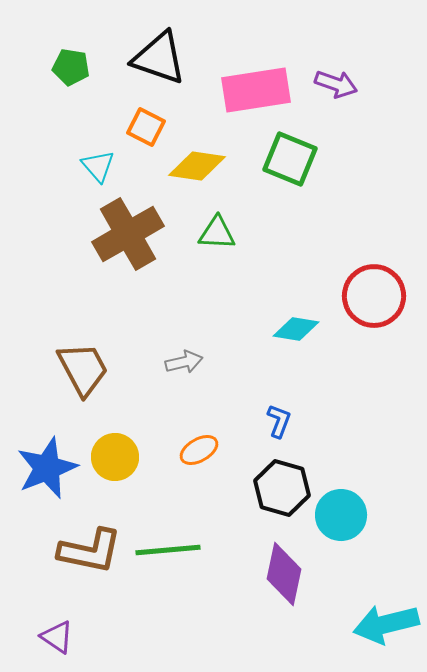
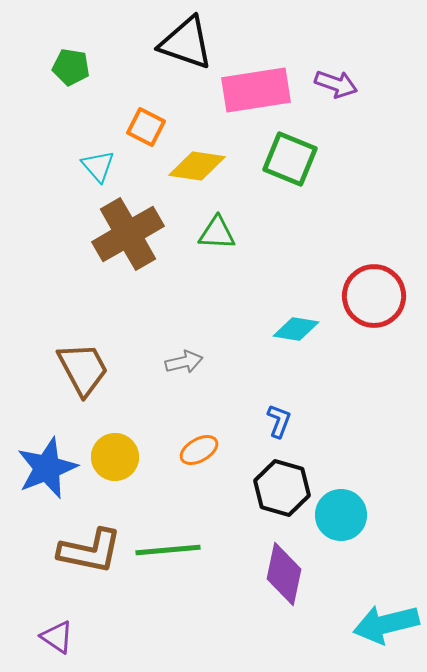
black triangle: moved 27 px right, 15 px up
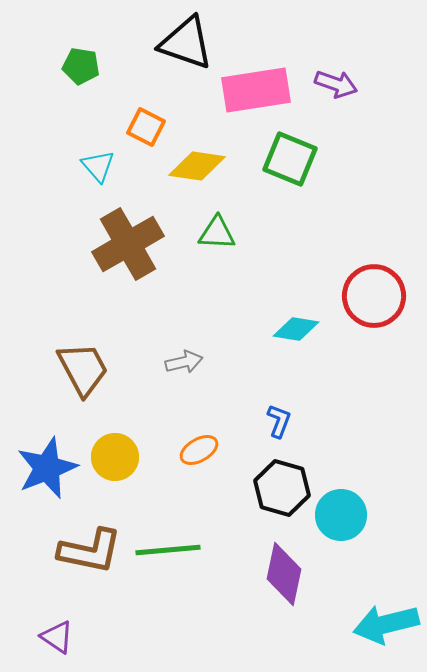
green pentagon: moved 10 px right, 1 px up
brown cross: moved 10 px down
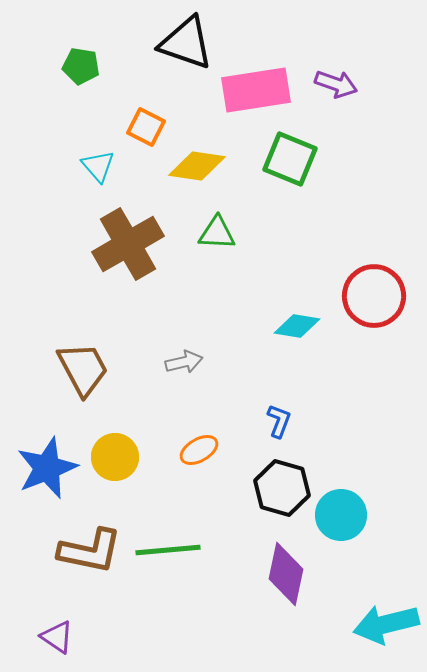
cyan diamond: moved 1 px right, 3 px up
purple diamond: moved 2 px right
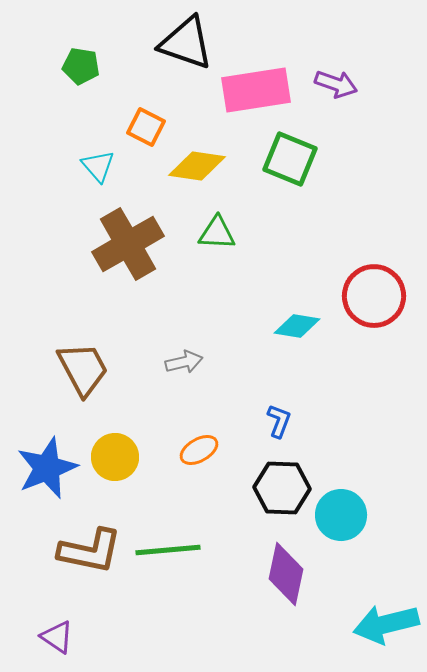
black hexagon: rotated 14 degrees counterclockwise
